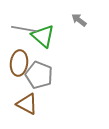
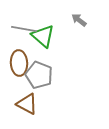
brown ellipse: rotated 10 degrees counterclockwise
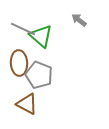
gray line: moved 1 px left; rotated 15 degrees clockwise
green triangle: moved 2 px left
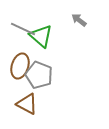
brown ellipse: moved 1 px right, 3 px down; rotated 20 degrees clockwise
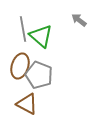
gray line: rotated 55 degrees clockwise
